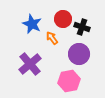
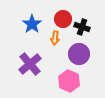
blue star: rotated 12 degrees clockwise
orange arrow: moved 3 px right; rotated 136 degrees counterclockwise
pink hexagon: rotated 25 degrees counterclockwise
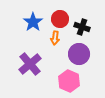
red circle: moved 3 px left
blue star: moved 1 px right, 2 px up
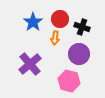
pink hexagon: rotated 10 degrees counterclockwise
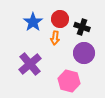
purple circle: moved 5 px right, 1 px up
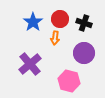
black cross: moved 2 px right, 4 px up
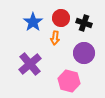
red circle: moved 1 px right, 1 px up
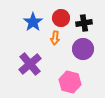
black cross: rotated 28 degrees counterclockwise
purple circle: moved 1 px left, 4 px up
pink hexagon: moved 1 px right, 1 px down
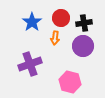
blue star: moved 1 px left
purple circle: moved 3 px up
purple cross: rotated 20 degrees clockwise
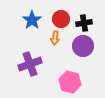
red circle: moved 1 px down
blue star: moved 2 px up
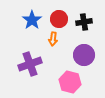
red circle: moved 2 px left
black cross: moved 1 px up
orange arrow: moved 2 px left, 1 px down
purple circle: moved 1 px right, 9 px down
